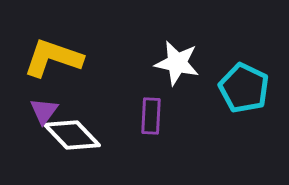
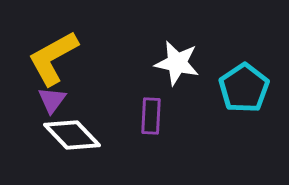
yellow L-shape: rotated 48 degrees counterclockwise
cyan pentagon: rotated 12 degrees clockwise
purple triangle: moved 8 px right, 11 px up
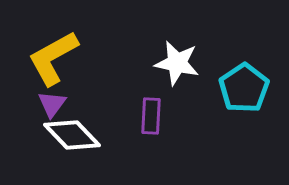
purple triangle: moved 4 px down
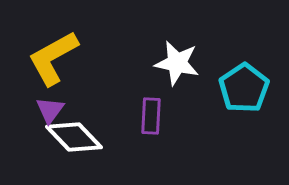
purple triangle: moved 2 px left, 6 px down
white diamond: moved 2 px right, 2 px down
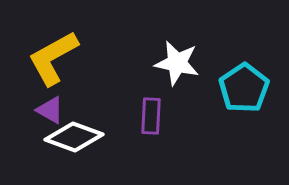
purple triangle: rotated 36 degrees counterclockwise
white diamond: rotated 26 degrees counterclockwise
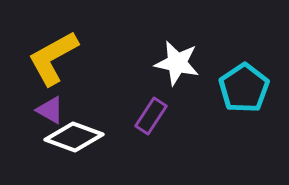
purple rectangle: rotated 30 degrees clockwise
